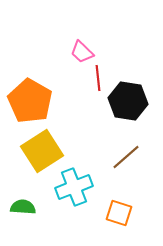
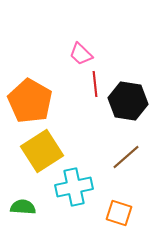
pink trapezoid: moved 1 px left, 2 px down
red line: moved 3 px left, 6 px down
cyan cross: rotated 9 degrees clockwise
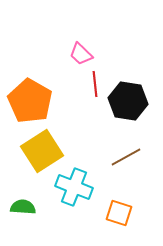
brown line: rotated 12 degrees clockwise
cyan cross: rotated 33 degrees clockwise
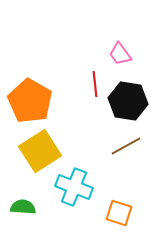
pink trapezoid: moved 39 px right; rotated 10 degrees clockwise
yellow square: moved 2 px left
brown line: moved 11 px up
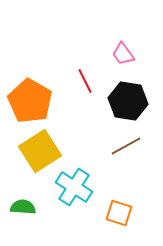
pink trapezoid: moved 3 px right
red line: moved 10 px left, 3 px up; rotated 20 degrees counterclockwise
cyan cross: rotated 12 degrees clockwise
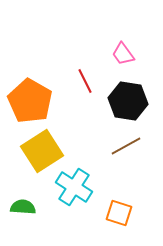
yellow square: moved 2 px right
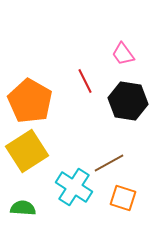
brown line: moved 17 px left, 17 px down
yellow square: moved 15 px left
green semicircle: moved 1 px down
orange square: moved 4 px right, 15 px up
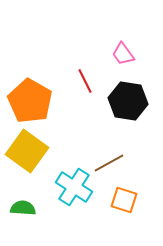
yellow square: rotated 21 degrees counterclockwise
orange square: moved 1 px right, 2 px down
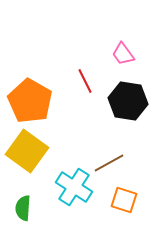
green semicircle: rotated 90 degrees counterclockwise
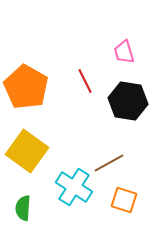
pink trapezoid: moved 1 px right, 2 px up; rotated 20 degrees clockwise
orange pentagon: moved 4 px left, 14 px up
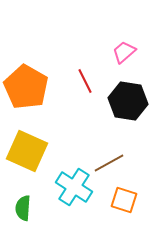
pink trapezoid: rotated 65 degrees clockwise
yellow square: rotated 12 degrees counterclockwise
